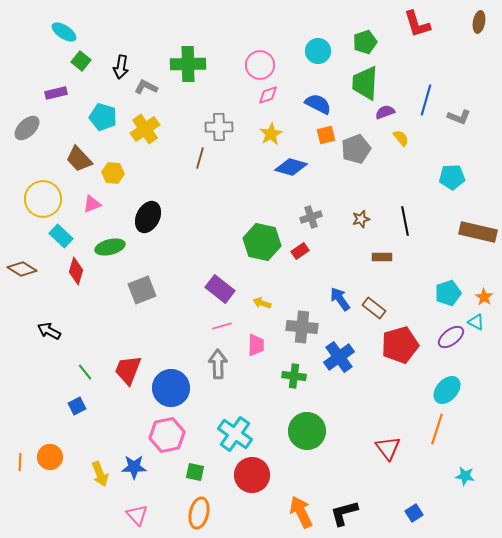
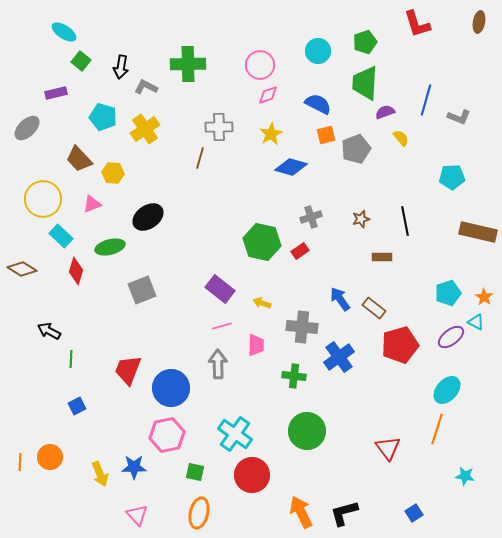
black ellipse at (148, 217): rotated 28 degrees clockwise
green line at (85, 372): moved 14 px left, 13 px up; rotated 42 degrees clockwise
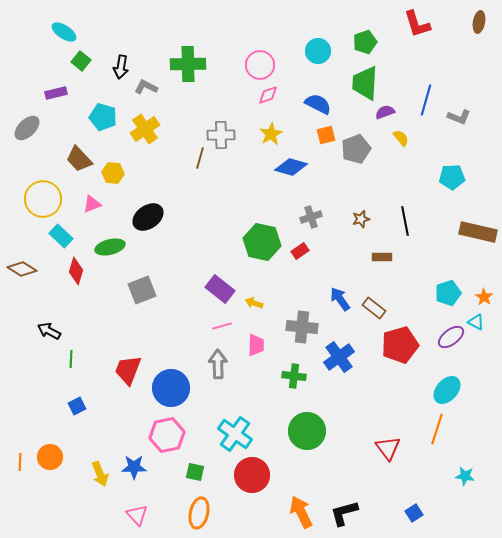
gray cross at (219, 127): moved 2 px right, 8 px down
yellow arrow at (262, 303): moved 8 px left
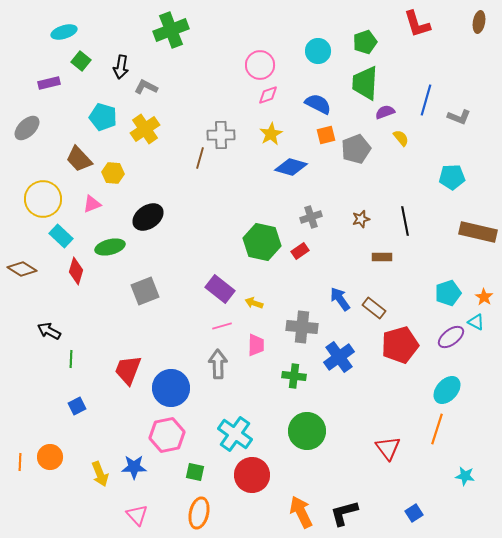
cyan ellipse at (64, 32): rotated 50 degrees counterclockwise
green cross at (188, 64): moved 17 px left, 34 px up; rotated 20 degrees counterclockwise
purple rectangle at (56, 93): moved 7 px left, 10 px up
gray square at (142, 290): moved 3 px right, 1 px down
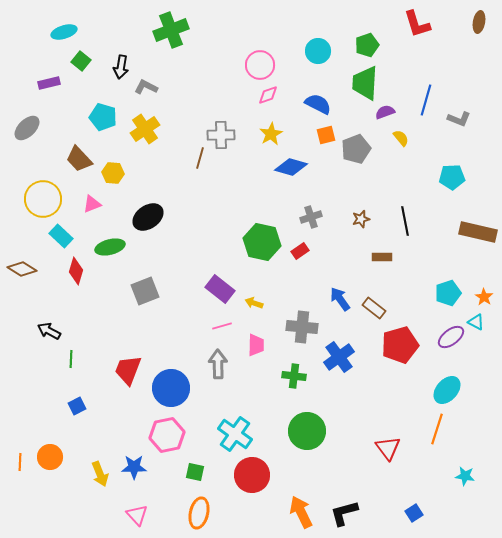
green pentagon at (365, 42): moved 2 px right, 3 px down
gray L-shape at (459, 117): moved 2 px down
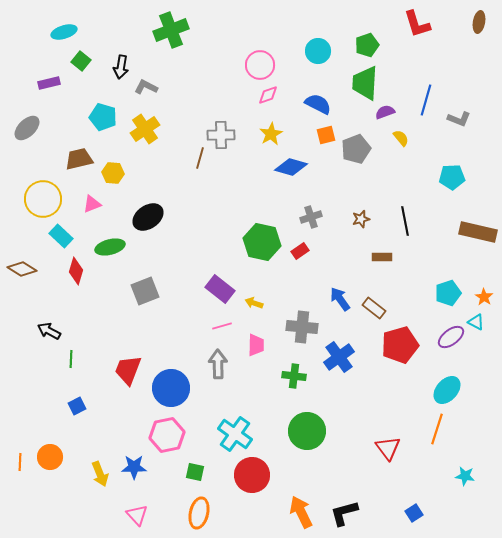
brown trapezoid at (79, 159): rotated 120 degrees clockwise
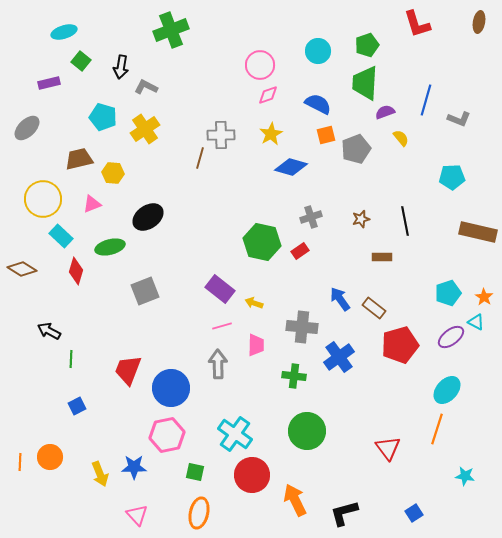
orange arrow at (301, 512): moved 6 px left, 12 px up
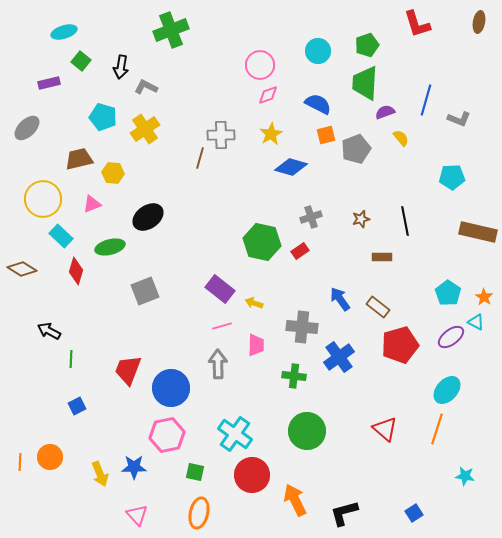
cyan pentagon at (448, 293): rotated 20 degrees counterclockwise
brown rectangle at (374, 308): moved 4 px right, 1 px up
red triangle at (388, 448): moved 3 px left, 19 px up; rotated 12 degrees counterclockwise
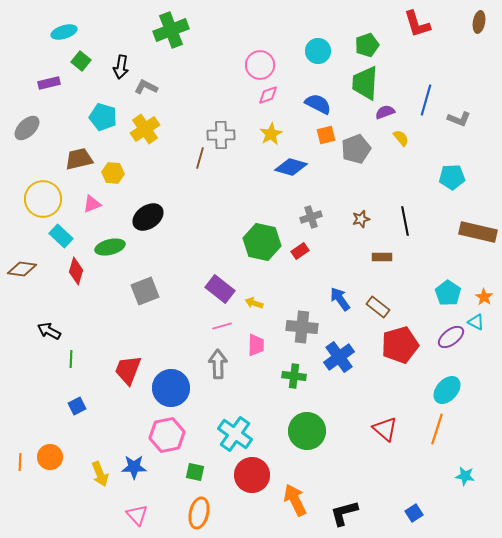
brown diamond at (22, 269): rotated 24 degrees counterclockwise
